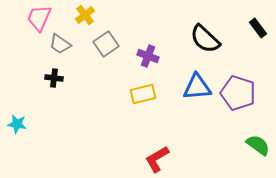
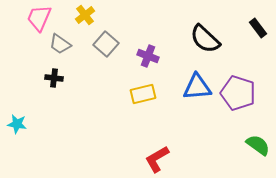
gray square: rotated 15 degrees counterclockwise
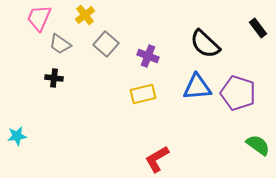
black semicircle: moved 5 px down
cyan star: moved 12 px down; rotated 18 degrees counterclockwise
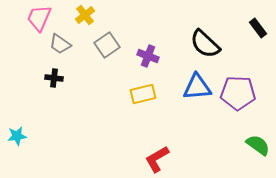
gray square: moved 1 px right, 1 px down; rotated 15 degrees clockwise
purple pentagon: rotated 16 degrees counterclockwise
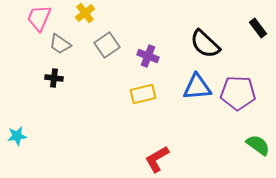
yellow cross: moved 2 px up
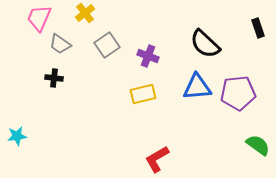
black rectangle: rotated 18 degrees clockwise
purple pentagon: rotated 8 degrees counterclockwise
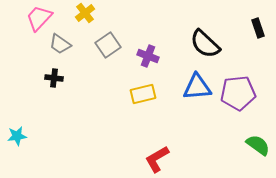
pink trapezoid: rotated 20 degrees clockwise
gray square: moved 1 px right
